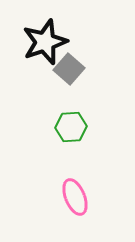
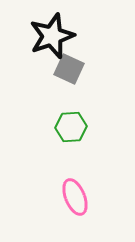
black star: moved 7 px right, 6 px up
gray square: rotated 16 degrees counterclockwise
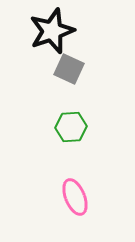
black star: moved 5 px up
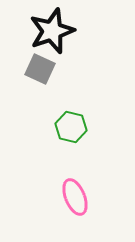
gray square: moved 29 px left
green hexagon: rotated 16 degrees clockwise
